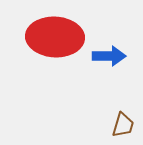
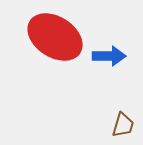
red ellipse: rotated 30 degrees clockwise
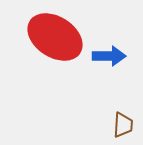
brown trapezoid: rotated 12 degrees counterclockwise
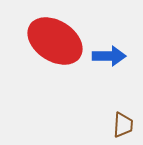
red ellipse: moved 4 px down
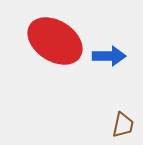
brown trapezoid: rotated 8 degrees clockwise
